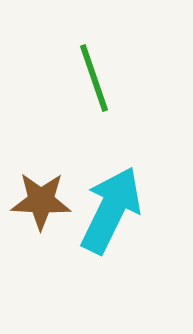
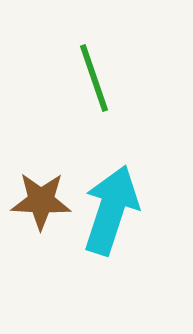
cyan arrow: rotated 8 degrees counterclockwise
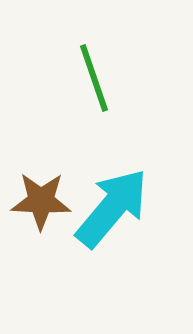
cyan arrow: moved 1 px right, 2 px up; rotated 22 degrees clockwise
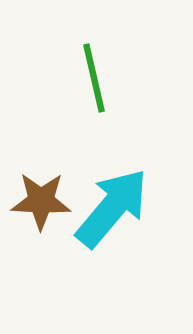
green line: rotated 6 degrees clockwise
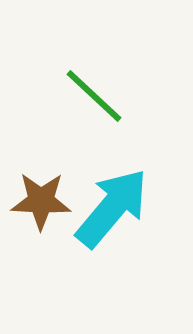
green line: moved 18 px down; rotated 34 degrees counterclockwise
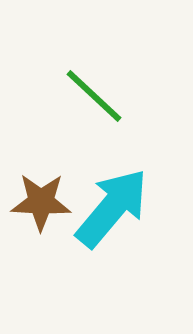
brown star: moved 1 px down
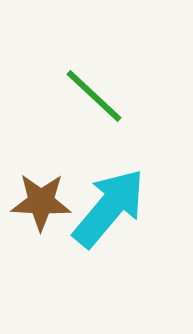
cyan arrow: moved 3 px left
